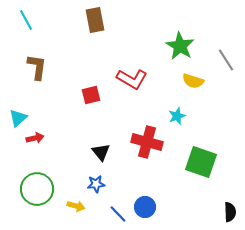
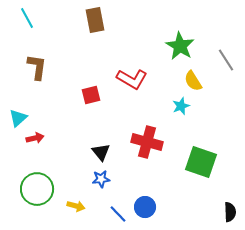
cyan line: moved 1 px right, 2 px up
yellow semicircle: rotated 40 degrees clockwise
cyan star: moved 4 px right, 10 px up
blue star: moved 5 px right, 5 px up
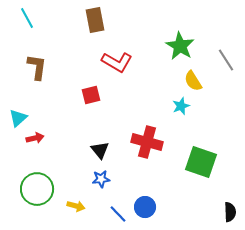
red L-shape: moved 15 px left, 17 px up
black triangle: moved 1 px left, 2 px up
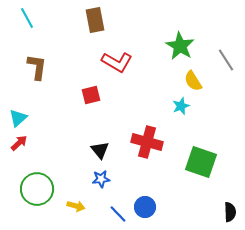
red arrow: moved 16 px left, 5 px down; rotated 30 degrees counterclockwise
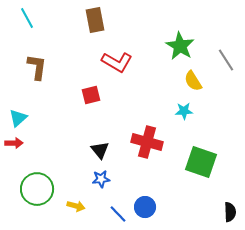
cyan star: moved 3 px right, 5 px down; rotated 18 degrees clockwise
red arrow: moved 5 px left; rotated 42 degrees clockwise
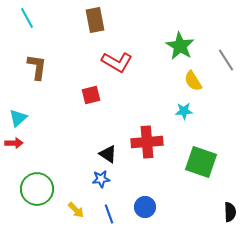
red cross: rotated 20 degrees counterclockwise
black triangle: moved 8 px right, 4 px down; rotated 18 degrees counterclockwise
yellow arrow: moved 4 px down; rotated 30 degrees clockwise
blue line: moved 9 px left; rotated 24 degrees clockwise
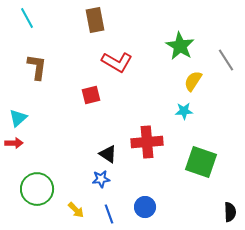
yellow semicircle: rotated 65 degrees clockwise
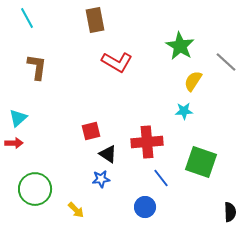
gray line: moved 2 px down; rotated 15 degrees counterclockwise
red square: moved 36 px down
green circle: moved 2 px left
blue line: moved 52 px right, 36 px up; rotated 18 degrees counterclockwise
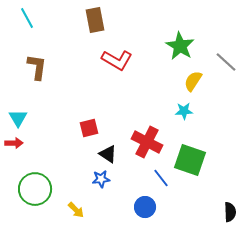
red L-shape: moved 2 px up
cyan triangle: rotated 18 degrees counterclockwise
red square: moved 2 px left, 3 px up
red cross: rotated 32 degrees clockwise
green square: moved 11 px left, 2 px up
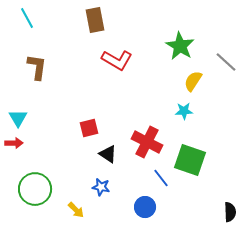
blue star: moved 8 px down; rotated 18 degrees clockwise
